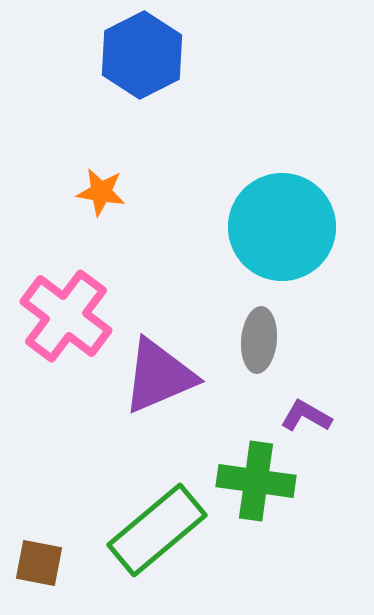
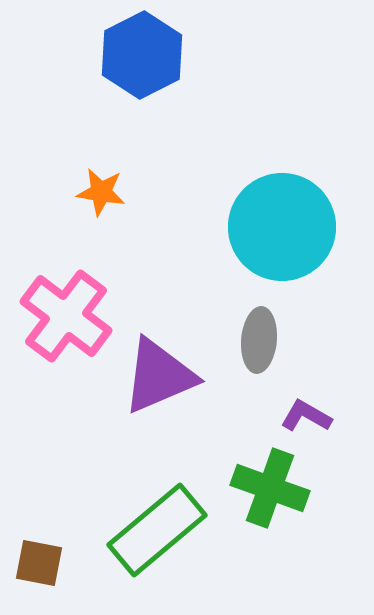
green cross: moved 14 px right, 7 px down; rotated 12 degrees clockwise
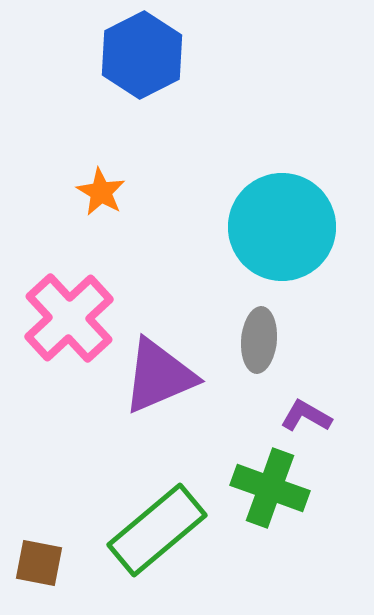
orange star: rotated 21 degrees clockwise
pink cross: moved 3 px right, 2 px down; rotated 10 degrees clockwise
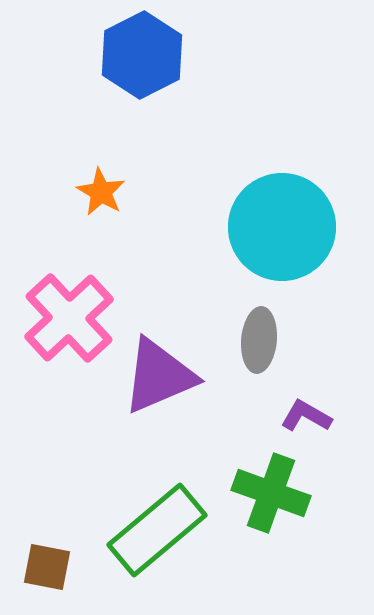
green cross: moved 1 px right, 5 px down
brown square: moved 8 px right, 4 px down
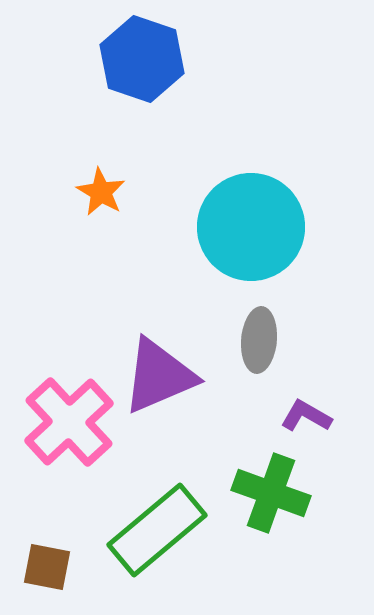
blue hexagon: moved 4 px down; rotated 14 degrees counterclockwise
cyan circle: moved 31 px left
pink cross: moved 104 px down
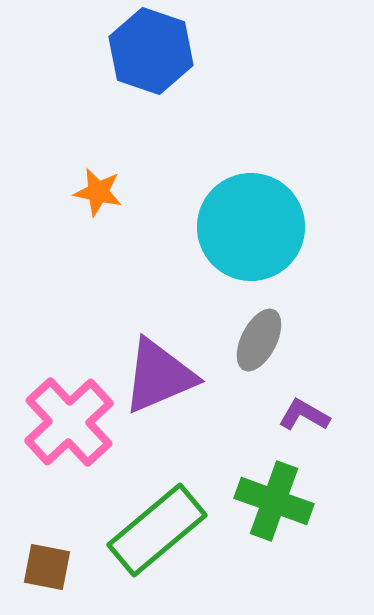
blue hexagon: moved 9 px right, 8 px up
orange star: moved 3 px left; rotated 18 degrees counterclockwise
gray ellipse: rotated 22 degrees clockwise
purple L-shape: moved 2 px left, 1 px up
green cross: moved 3 px right, 8 px down
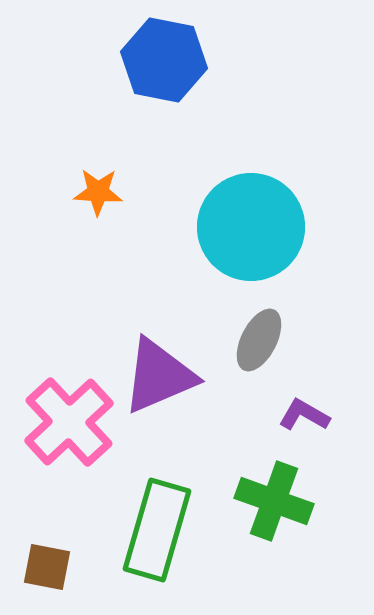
blue hexagon: moved 13 px right, 9 px down; rotated 8 degrees counterclockwise
orange star: rotated 9 degrees counterclockwise
green rectangle: rotated 34 degrees counterclockwise
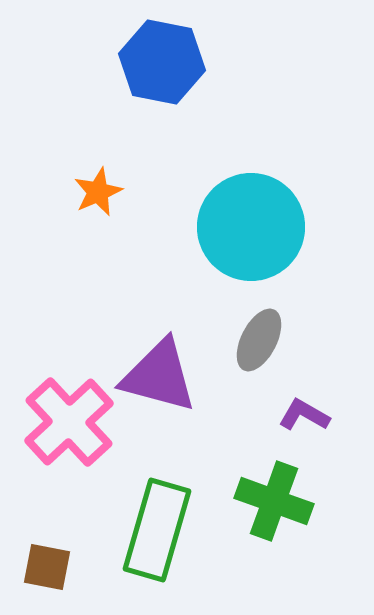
blue hexagon: moved 2 px left, 2 px down
orange star: rotated 27 degrees counterclockwise
purple triangle: rotated 38 degrees clockwise
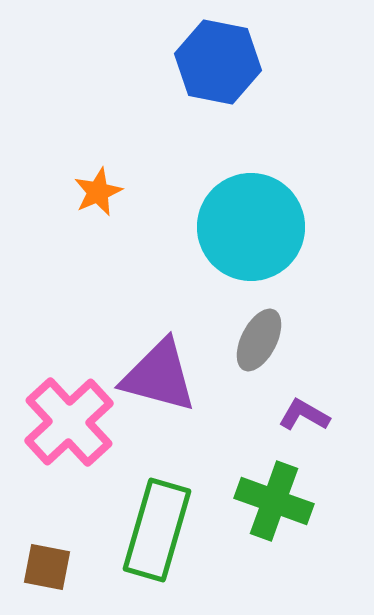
blue hexagon: moved 56 px right
